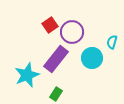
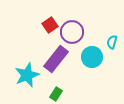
cyan circle: moved 1 px up
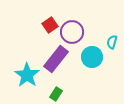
cyan star: rotated 15 degrees counterclockwise
